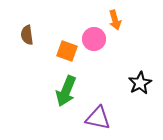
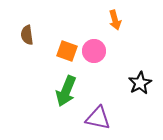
pink circle: moved 12 px down
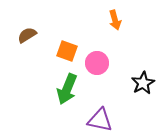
brown semicircle: rotated 66 degrees clockwise
pink circle: moved 3 px right, 12 px down
black star: moved 3 px right
green arrow: moved 1 px right, 2 px up
purple triangle: moved 2 px right, 2 px down
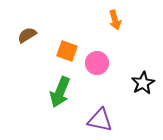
green arrow: moved 7 px left, 3 px down
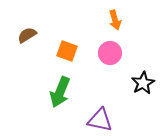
pink circle: moved 13 px right, 10 px up
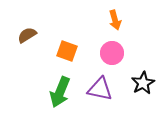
pink circle: moved 2 px right
purple triangle: moved 31 px up
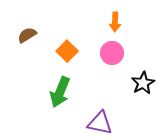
orange arrow: moved 2 px down; rotated 18 degrees clockwise
orange square: rotated 25 degrees clockwise
purple triangle: moved 34 px down
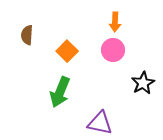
brown semicircle: rotated 54 degrees counterclockwise
pink circle: moved 1 px right, 3 px up
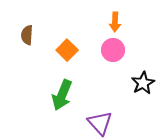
orange square: moved 1 px up
green arrow: moved 2 px right, 3 px down
purple triangle: rotated 36 degrees clockwise
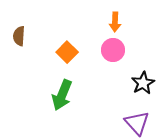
brown semicircle: moved 8 px left, 1 px down
orange square: moved 2 px down
purple triangle: moved 37 px right
